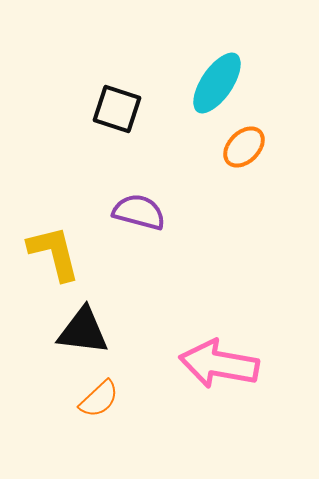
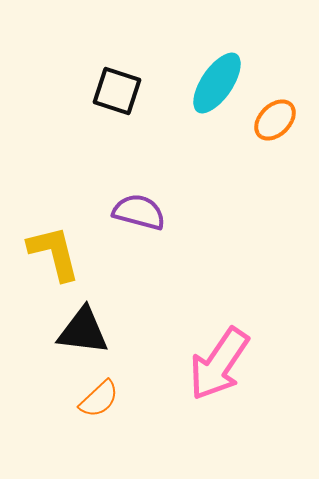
black square: moved 18 px up
orange ellipse: moved 31 px right, 27 px up
pink arrow: rotated 66 degrees counterclockwise
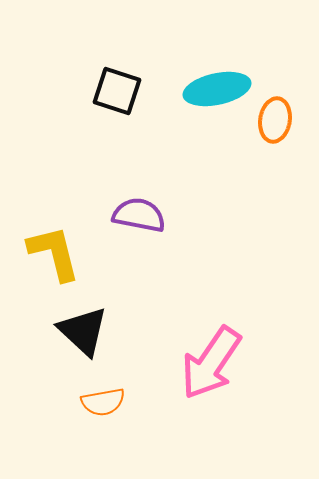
cyan ellipse: moved 6 px down; rotated 44 degrees clockwise
orange ellipse: rotated 36 degrees counterclockwise
purple semicircle: moved 3 px down; rotated 4 degrees counterclockwise
black triangle: rotated 36 degrees clockwise
pink arrow: moved 8 px left, 1 px up
orange semicircle: moved 4 px right, 3 px down; rotated 33 degrees clockwise
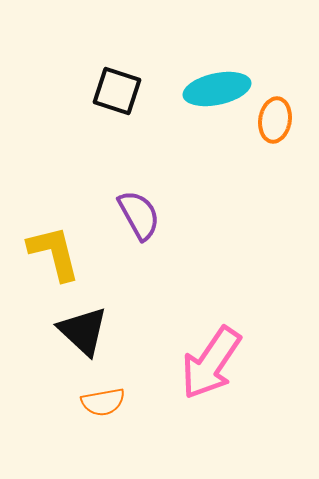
purple semicircle: rotated 50 degrees clockwise
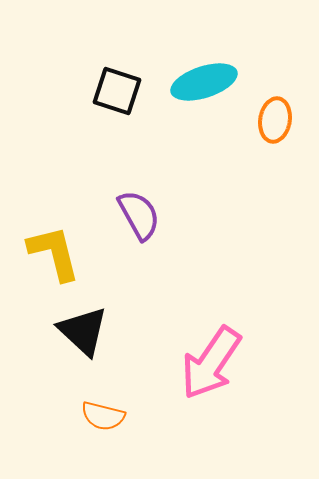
cyan ellipse: moved 13 px left, 7 px up; rotated 6 degrees counterclockwise
orange semicircle: moved 14 px down; rotated 24 degrees clockwise
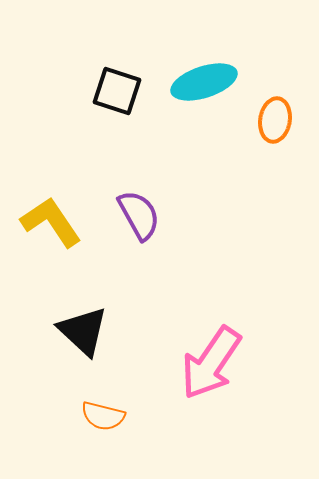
yellow L-shape: moved 3 px left, 31 px up; rotated 20 degrees counterclockwise
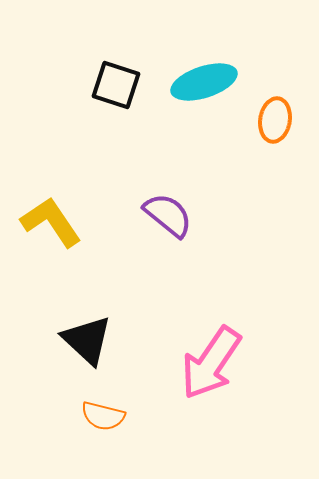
black square: moved 1 px left, 6 px up
purple semicircle: moved 29 px right; rotated 22 degrees counterclockwise
black triangle: moved 4 px right, 9 px down
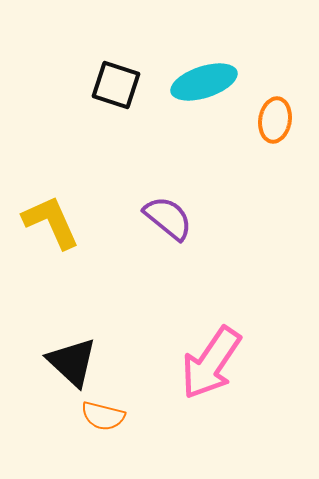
purple semicircle: moved 3 px down
yellow L-shape: rotated 10 degrees clockwise
black triangle: moved 15 px left, 22 px down
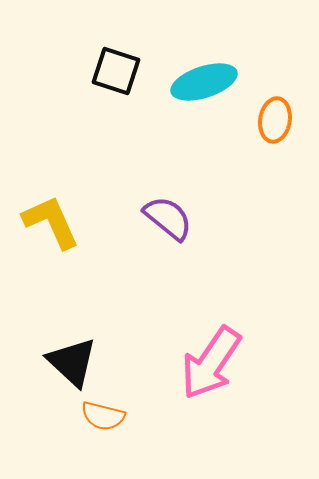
black square: moved 14 px up
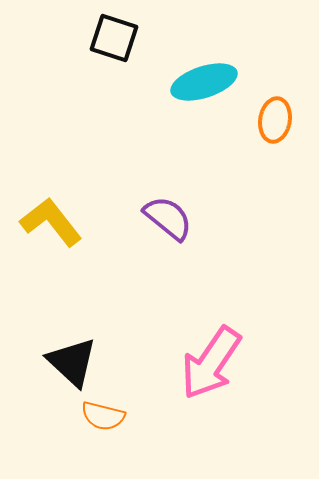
black square: moved 2 px left, 33 px up
yellow L-shape: rotated 14 degrees counterclockwise
